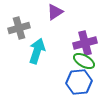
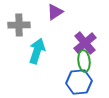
gray cross: moved 3 px up; rotated 15 degrees clockwise
purple cross: rotated 25 degrees counterclockwise
green ellipse: rotated 55 degrees clockwise
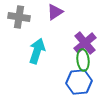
gray cross: moved 8 px up; rotated 10 degrees clockwise
green ellipse: moved 1 px left, 1 px up
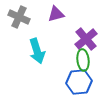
purple triangle: moved 1 px right, 2 px down; rotated 18 degrees clockwise
gray cross: rotated 15 degrees clockwise
purple cross: moved 1 px right, 4 px up
cyan arrow: rotated 145 degrees clockwise
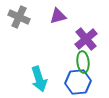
purple triangle: moved 2 px right, 2 px down
cyan arrow: moved 2 px right, 28 px down
green ellipse: moved 2 px down
blue hexagon: moved 1 px left
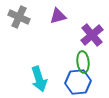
purple cross: moved 6 px right, 4 px up
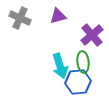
gray cross: moved 1 px right, 1 px down
cyan arrow: moved 21 px right, 13 px up
